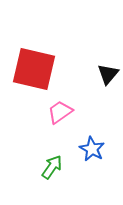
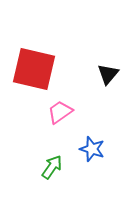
blue star: rotated 10 degrees counterclockwise
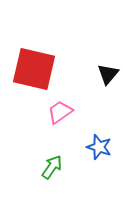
blue star: moved 7 px right, 2 px up
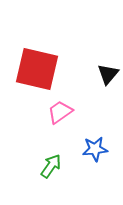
red square: moved 3 px right
blue star: moved 4 px left, 2 px down; rotated 25 degrees counterclockwise
green arrow: moved 1 px left, 1 px up
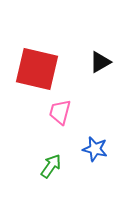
black triangle: moved 8 px left, 12 px up; rotated 20 degrees clockwise
pink trapezoid: rotated 40 degrees counterclockwise
blue star: rotated 20 degrees clockwise
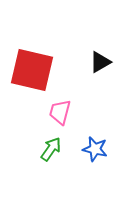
red square: moved 5 px left, 1 px down
green arrow: moved 17 px up
